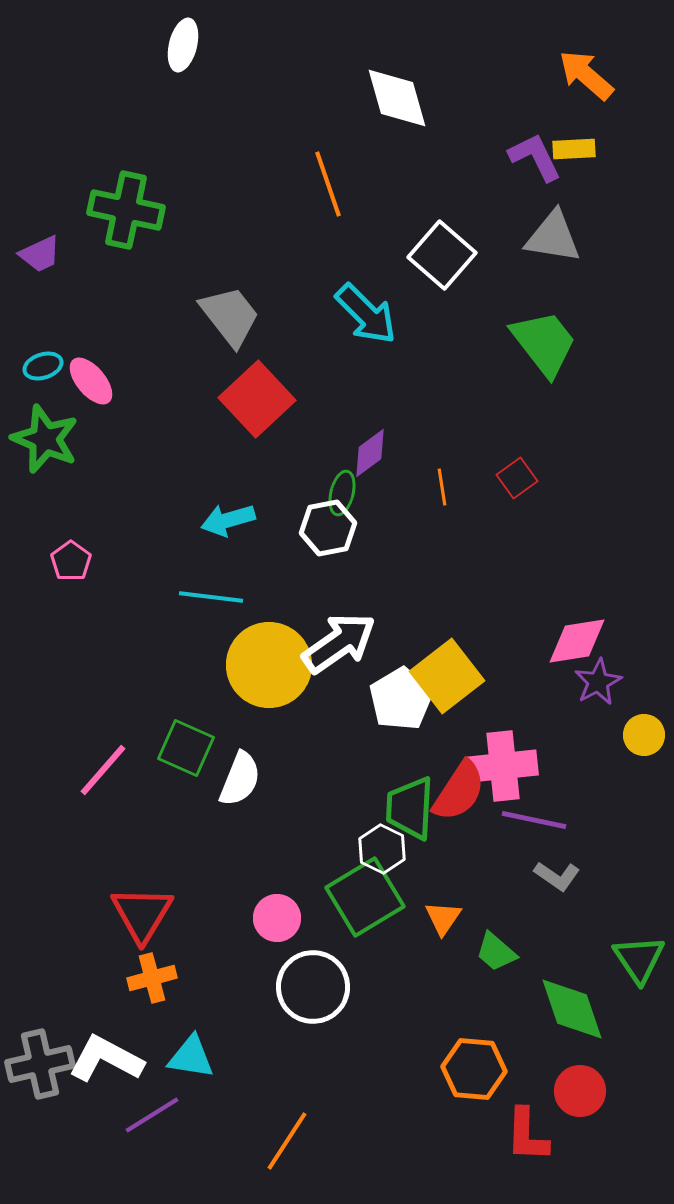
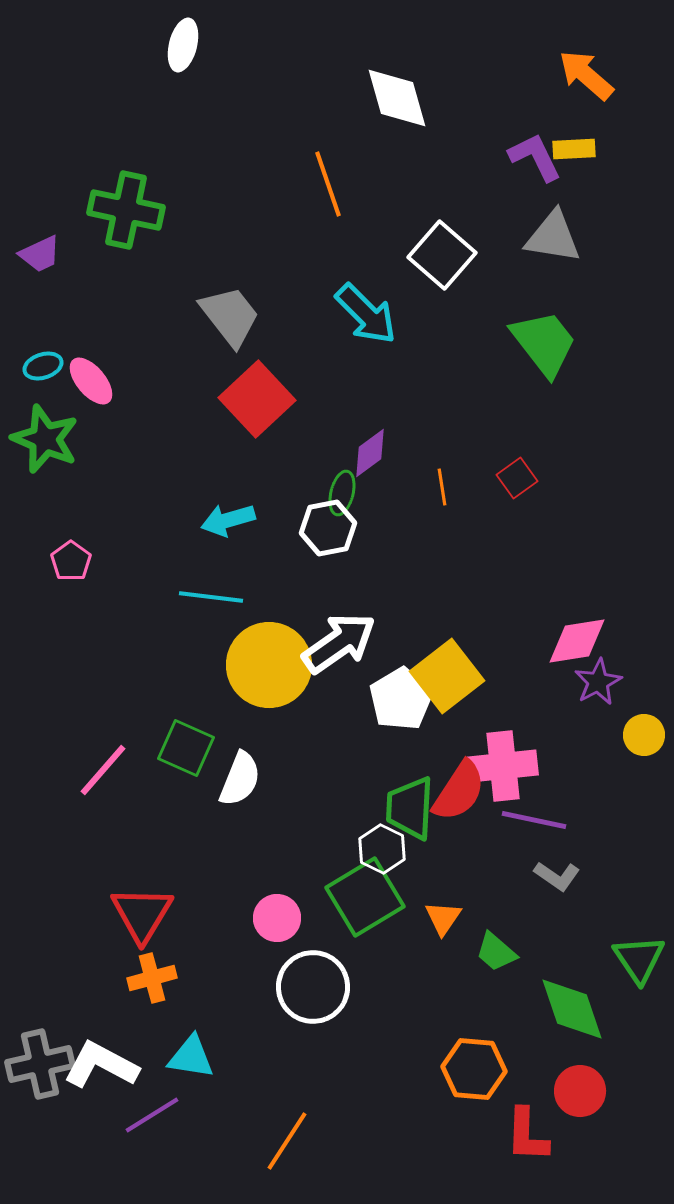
white L-shape at (106, 1059): moved 5 px left, 6 px down
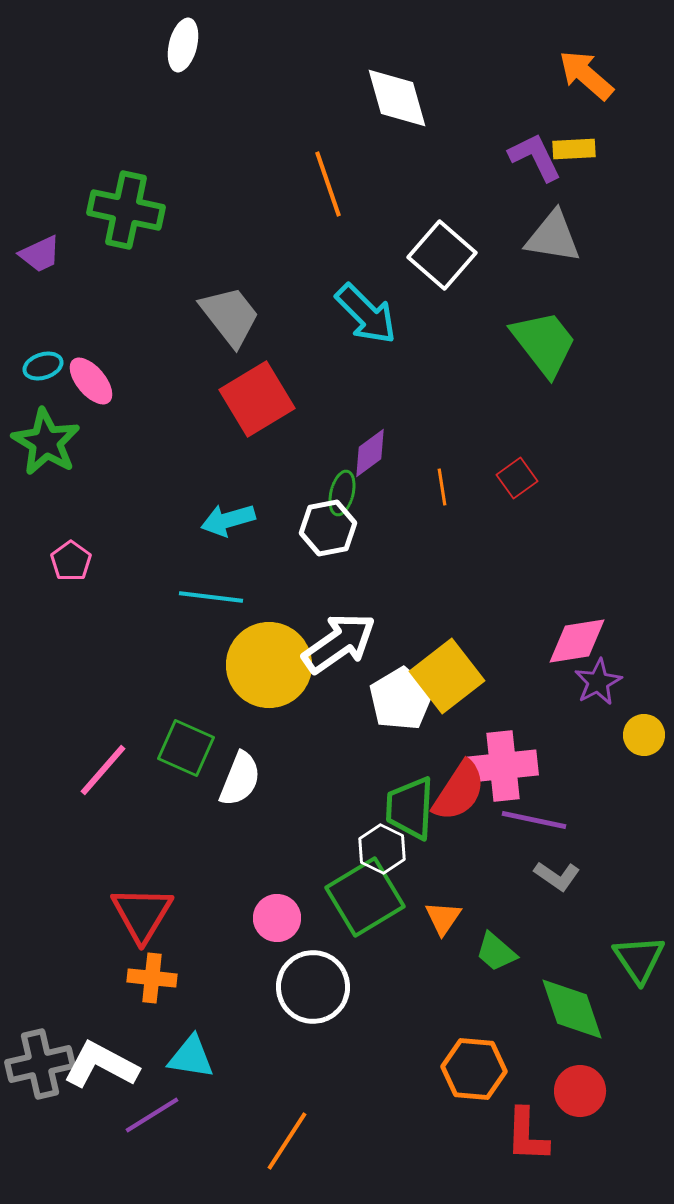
red square at (257, 399): rotated 12 degrees clockwise
green star at (45, 439): moved 1 px right, 3 px down; rotated 8 degrees clockwise
orange cross at (152, 978): rotated 21 degrees clockwise
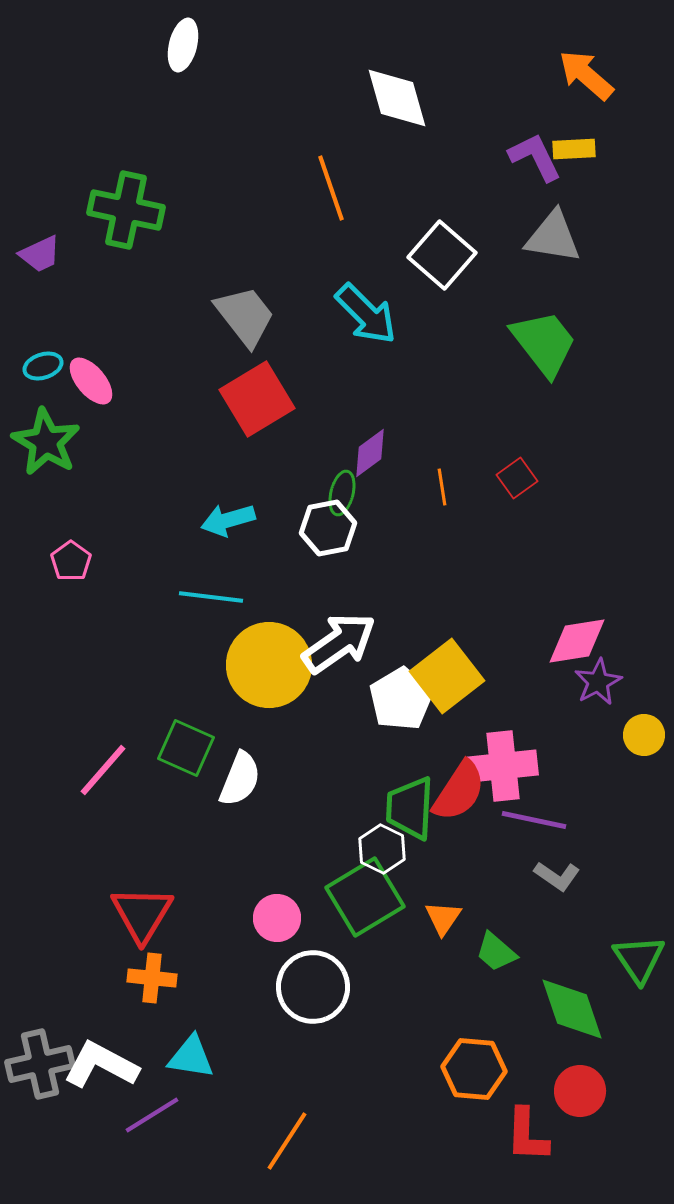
orange line at (328, 184): moved 3 px right, 4 px down
gray trapezoid at (230, 316): moved 15 px right
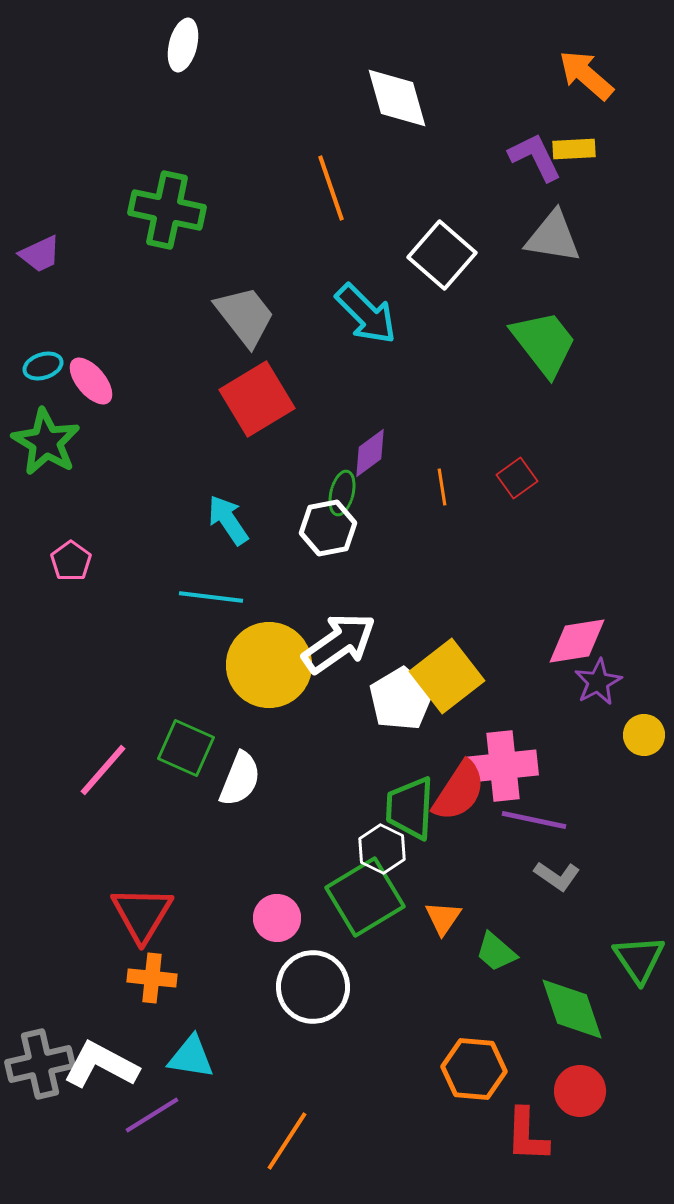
green cross at (126, 210): moved 41 px right
cyan arrow at (228, 520): rotated 72 degrees clockwise
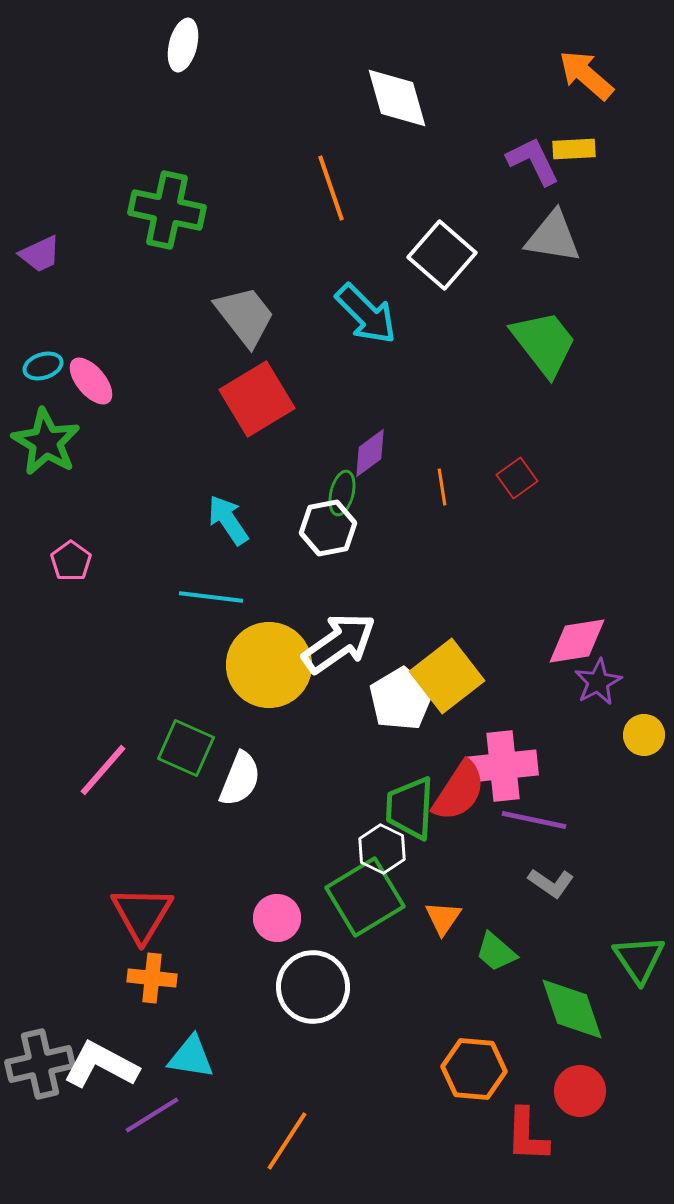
purple L-shape at (535, 157): moved 2 px left, 4 px down
gray L-shape at (557, 876): moved 6 px left, 7 px down
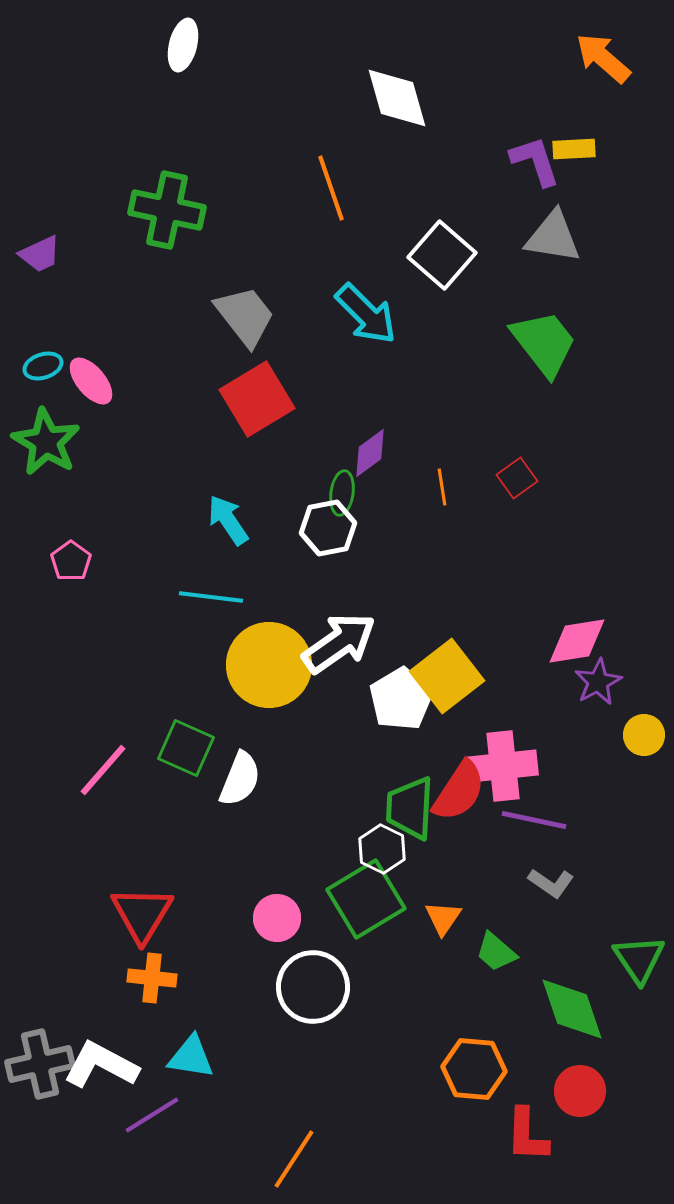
orange arrow at (586, 75): moved 17 px right, 17 px up
purple L-shape at (533, 161): moved 2 px right; rotated 8 degrees clockwise
green ellipse at (342, 493): rotated 6 degrees counterclockwise
green square at (365, 897): moved 1 px right, 2 px down
orange line at (287, 1141): moved 7 px right, 18 px down
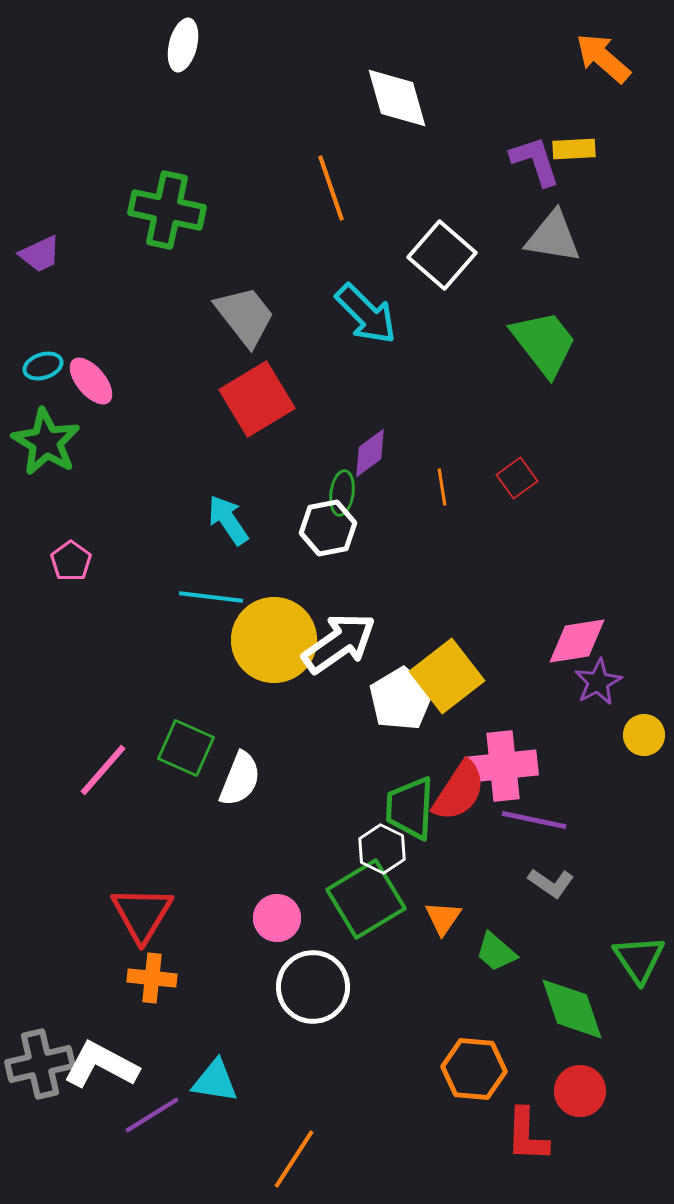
yellow circle at (269, 665): moved 5 px right, 25 px up
cyan triangle at (191, 1057): moved 24 px right, 24 px down
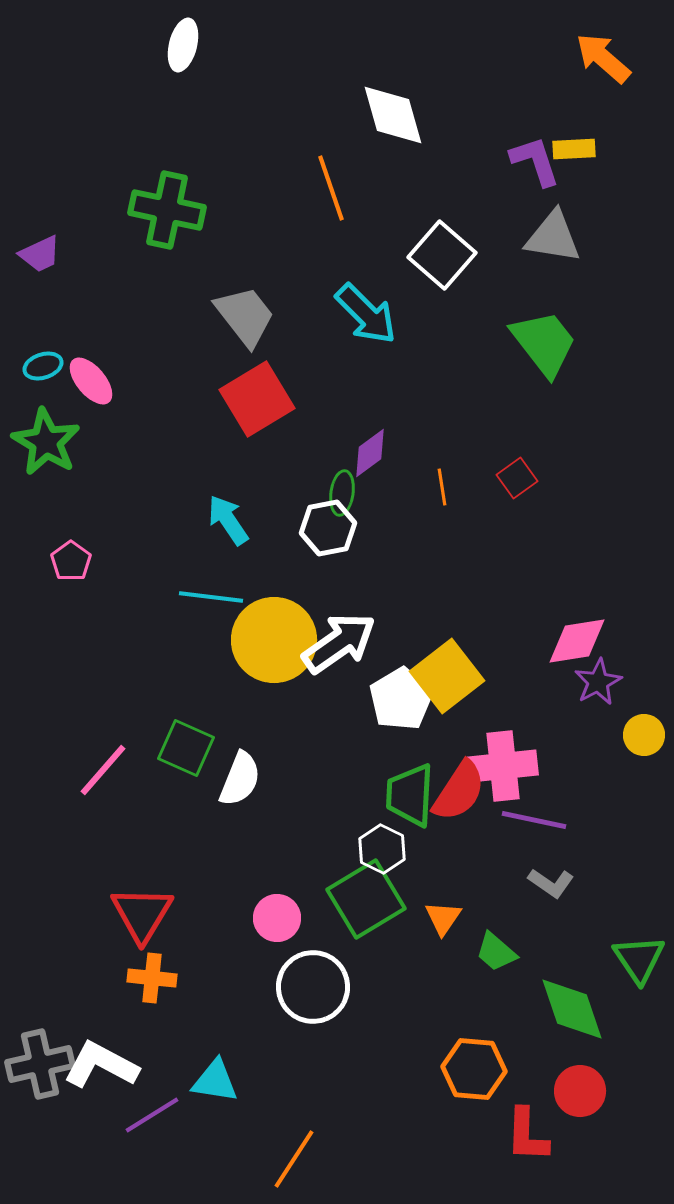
white diamond at (397, 98): moved 4 px left, 17 px down
green trapezoid at (410, 808): moved 13 px up
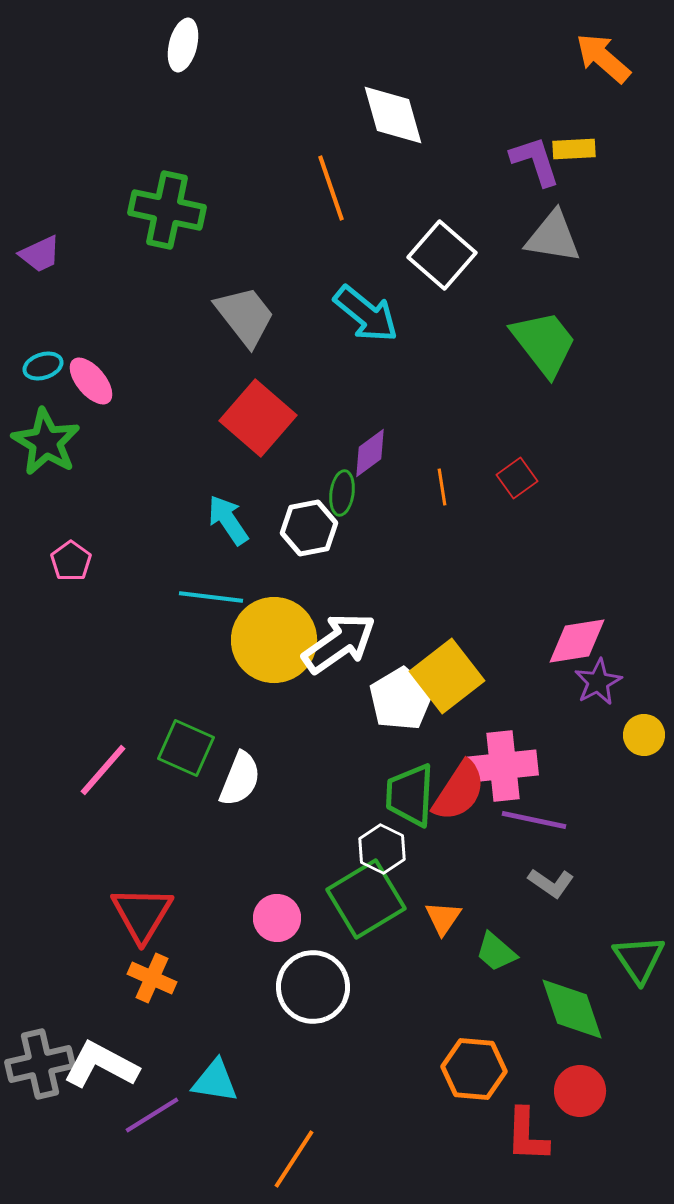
cyan arrow at (366, 314): rotated 6 degrees counterclockwise
red square at (257, 399): moved 1 px right, 19 px down; rotated 18 degrees counterclockwise
white hexagon at (328, 528): moved 19 px left
orange cross at (152, 978): rotated 18 degrees clockwise
